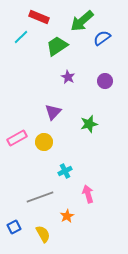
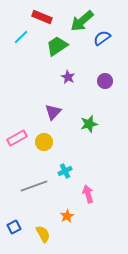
red rectangle: moved 3 px right
gray line: moved 6 px left, 11 px up
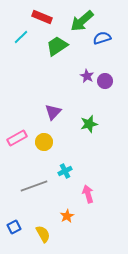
blue semicircle: rotated 18 degrees clockwise
purple star: moved 19 px right, 1 px up
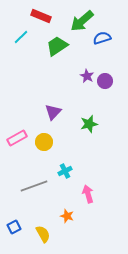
red rectangle: moved 1 px left, 1 px up
orange star: rotated 24 degrees counterclockwise
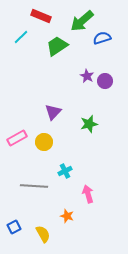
gray line: rotated 24 degrees clockwise
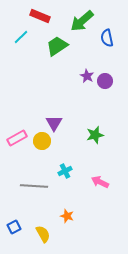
red rectangle: moved 1 px left
blue semicircle: moved 5 px right; rotated 84 degrees counterclockwise
purple triangle: moved 1 px right, 11 px down; rotated 12 degrees counterclockwise
green star: moved 6 px right, 11 px down
yellow circle: moved 2 px left, 1 px up
pink arrow: moved 12 px right, 12 px up; rotated 48 degrees counterclockwise
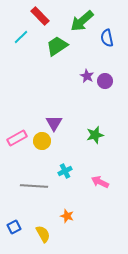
red rectangle: rotated 24 degrees clockwise
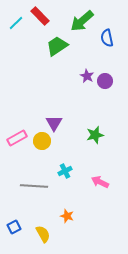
cyan line: moved 5 px left, 14 px up
